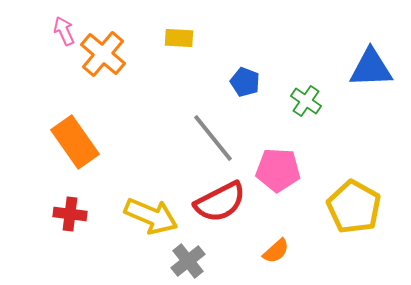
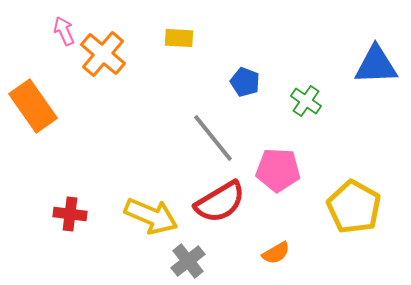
blue triangle: moved 5 px right, 3 px up
orange rectangle: moved 42 px left, 36 px up
red semicircle: rotated 4 degrees counterclockwise
orange semicircle: moved 2 px down; rotated 12 degrees clockwise
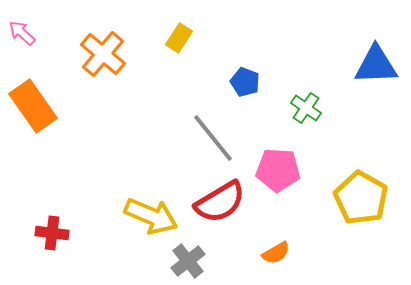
pink arrow: moved 42 px left, 2 px down; rotated 24 degrees counterclockwise
yellow rectangle: rotated 60 degrees counterclockwise
green cross: moved 7 px down
yellow pentagon: moved 7 px right, 9 px up
red cross: moved 18 px left, 19 px down
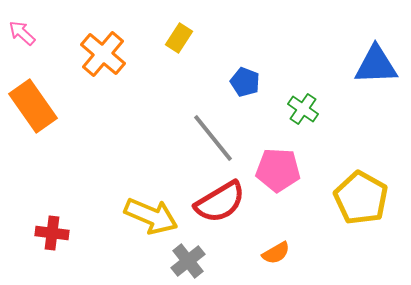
green cross: moved 3 px left, 1 px down
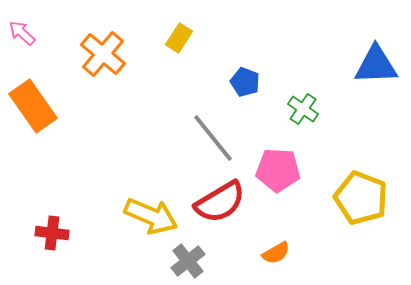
yellow pentagon: rotated 8 degrees counterclockwise
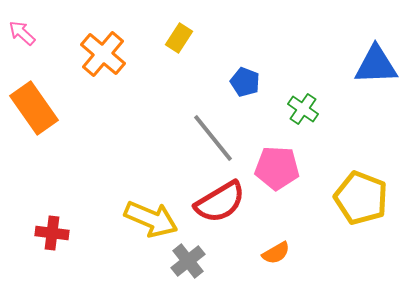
orange rectangle: moved 1 px right, 2 px down
pink pentagon: moved 1 px left, 2 px up
yellow arrow: moved 3 px down
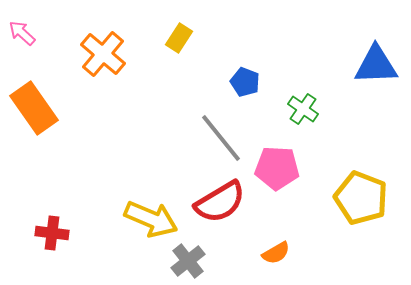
gray line: moved 8 px right
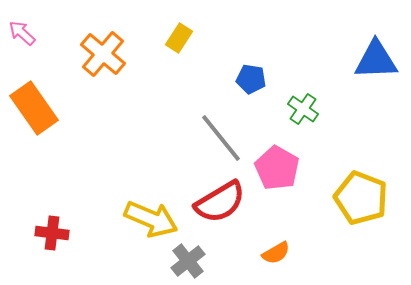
blue triangle: moved 5 px up
blue pentagon: moved 6 px right, 3 px up; rotated 12 degrees counterclockwise
pink pentagon: rotated 27 degrees clockwise
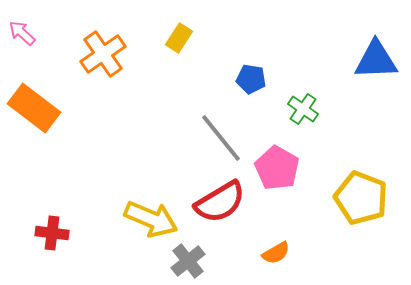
orange cross: rotated 15 degrees clockwise
orange rectangle: rotated 18 degrees counterclockwise
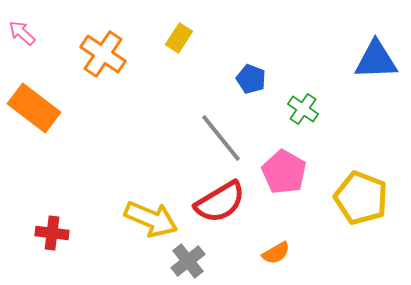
orange cross: rotated 21 degrees counterclockwise
blue pentagon: rotated 12 degrees clockwise
pink pentagon: moved 7 px right, 4 px down
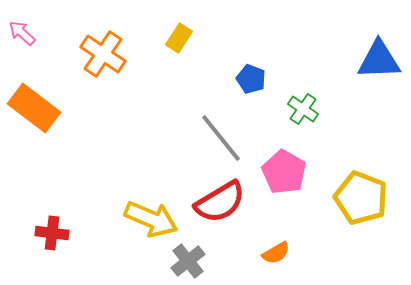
blue triangle: moved 3 px right
